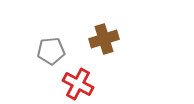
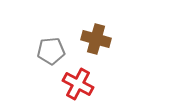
brown cross: moved 8 px left; rotated 32 degrees clockwise
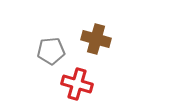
red cross: moved 1 px left; rotated 12 degrees counterclockwise
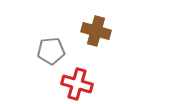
brown cross: moved 8 px up
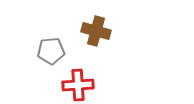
red cross: moved 1 px right, 1 px down; rotated 20 degrees counterclockwise
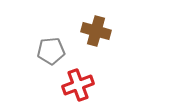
red cross: rotated 16 degrees counterclockwise
